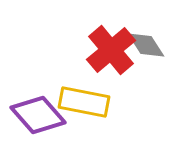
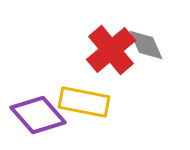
gray diamond: rotated 9 degrees clockwise
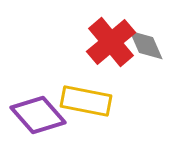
red cross: moved 8 px up
yellow rectangle: moved 2 px right, 1 px up
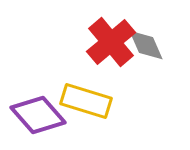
yellow rectangle: rotated 6 degrees clockwise
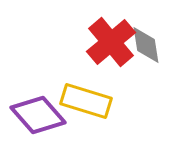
gray diamond: rotated 15 degrees clockwise
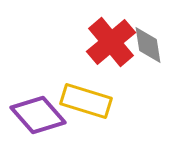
gray diamond: moved 2 px right
